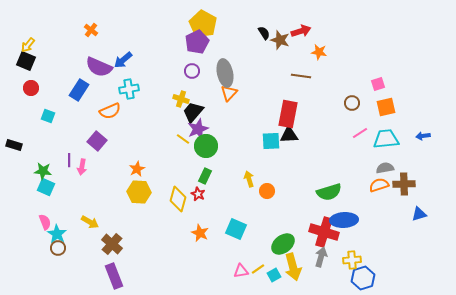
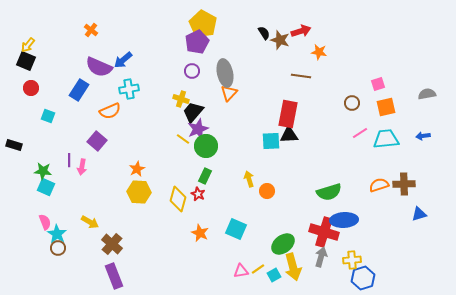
gray semicircle at (385, 168): moved 42 px right, 74 px up
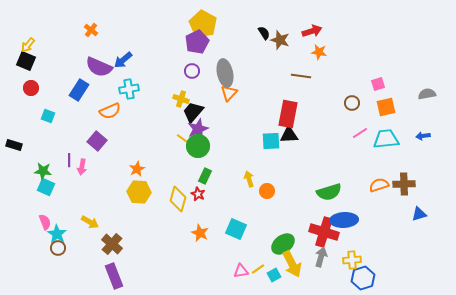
red arrow at (301, 31): moved 11 px right
green circle at (206, 146): moved 8 px left
yellow arrow at (293, 267): moved 1 px left, 3 px up; rotated 12 degrees counterclockwise
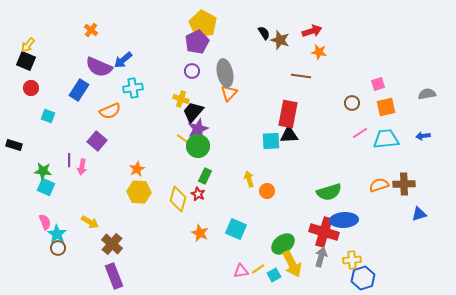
cyan cross at (129, 89): moved 4 px right, 1 px up
